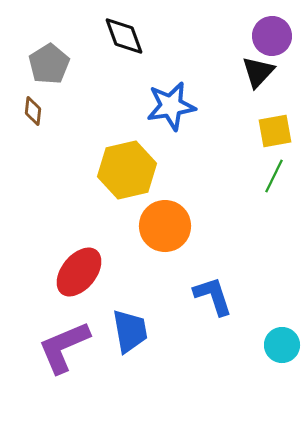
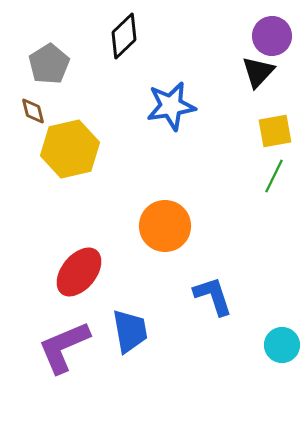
black diamond: rotated 66 degrees clockwise
brown diamond: rotated 20 degrees counterclockwise
yellow hexagon: moved 57 px left, 21 px up
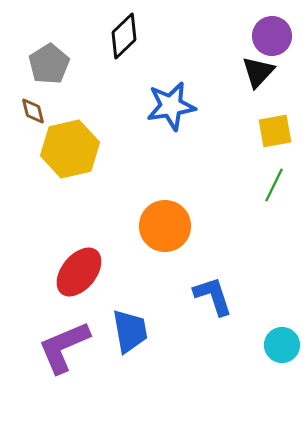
green line: moved 9 px down
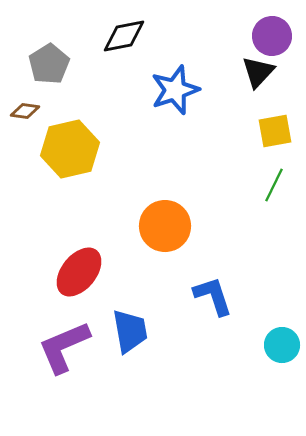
black diamond: rotated 33 degrees clockwise
blue star: moved 4 px right, 16 px up; rotated 9 degrees counterclockwise
brown diamond: moved 8 px left; rotated 68 degrees counterclockwise
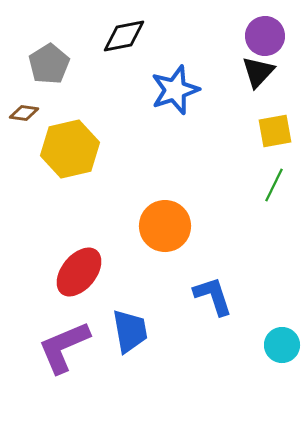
purple circle: moved 7 px left
brown diamond: moved 1 px left, 2 px down
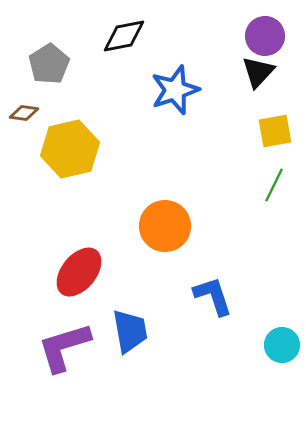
purple L-shape: rotated 6 degrees clockwise
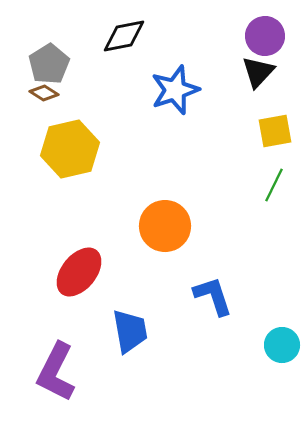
brown diamond: moved 20 px right, 20 px up; rotated 24 degrees clockwise
purple L-shape: moved 8 px left, 25 px down; rotated 46 degrees counterclockwise
